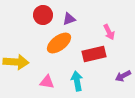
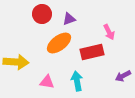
red circle: moved 1 px left, 1 px up
red rectangle: moved 2 px left, 2 px up
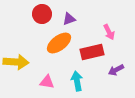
purple arrow: moved 7 px left, 6 px up
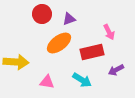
cyan arrow: moved 5 px right, 1 px up; rotated 132 degrees clockwise
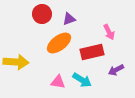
pink triangle: moved 11 px right
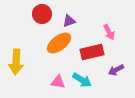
purple triangle: moved 2 px down
yellow arrow: rotated 90 degrees clockwise
